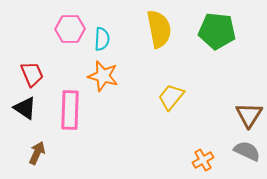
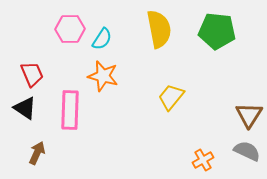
cyan semicircle: rotated 30 degrees clockwise
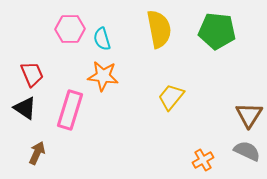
cyan semicircle: rotated 130 degrees clockwise
orange star: rotated 8 degrees counterclockwise
pink rectangle: rotated 15 degrees clockwise
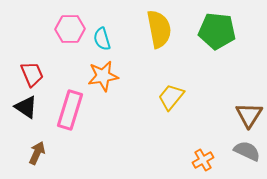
orange star: rotated 16 degrees counterclockwise
black triangle: moved 1 px right, 1 px up
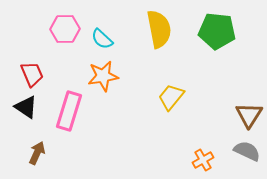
pink hexagon: moved 5 px left
cyan semicircle: rotated 30 degrees counterclockwise
pink rectangle: moved 1 px left, 1 px down
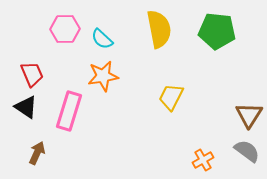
yellow trapezoid: rotated 12 degrees counterclockwise
gray semicircle: rotated 12 degrees clockwise
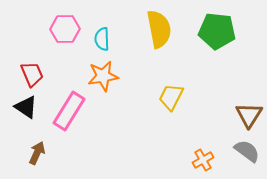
cyan semicircle: rotated 45 degrees clockwise
pink rectangle: rotated 15 degrees clockwise
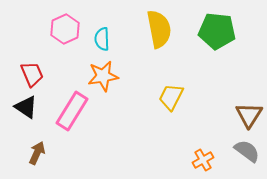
pink hexagon: rotated 24 degrees counterclockwise
pink rectangle: moved 3 px right
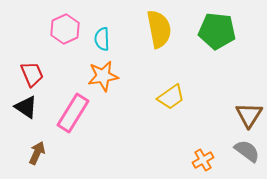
yellow trapezoid: rotated 152 degrees counterclockwise
pink rectangle: moved 1 px right, 2 px down
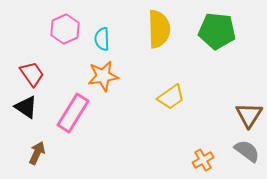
yellow semicircle: rotated 9 degrees clockwise
red trapezoid: rotated 12 degrees counterclockwise
